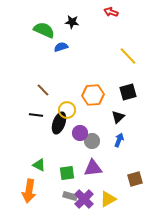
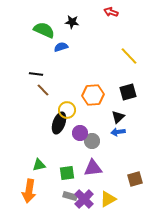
yellow line: moved 1 px right
black line: moved 41 px up
blue arrow: moved 1 px left, 8 px up; rotated 120 degrees counterclockwise
green triangle: rotated 40 degrees counterclockwise
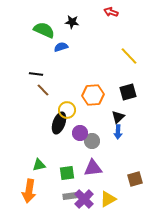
blue arrow: rotated 80 degrees counterclockwise
gray rectangle: rotated 24 degrees counterclockwise
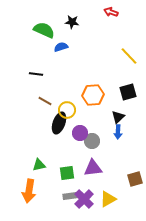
brown line: moved 2 px right, 11 px down; rotated 16 degrees counterclockwise
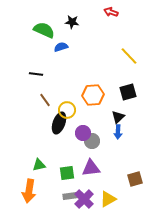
brown line: moved 1 px up; rotated 24 degrees clockwise
purple circle: moved 3 px right
purple triangle: moved 2 px left
